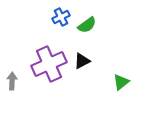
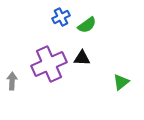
black triangle: moved 3 px up; rotated 30 degrees clockwise
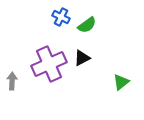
blue cross: rotated 36 degrees counterclockwise
black triangle: rotated 30 degrees counterclockwise
